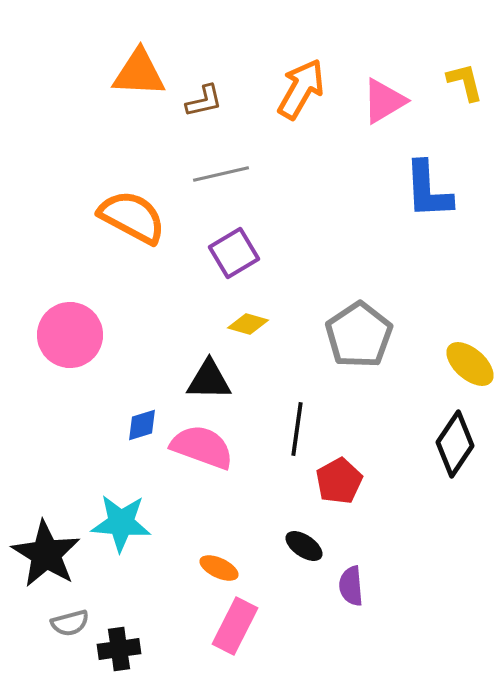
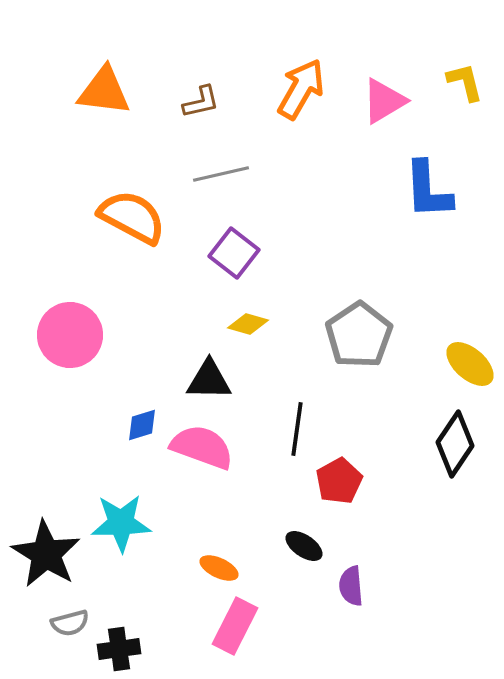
orange triangle: moved 35 px left, 18 px down; rotated 4 degrees clockwise
brown L-shape: moved 3 px left, 1 px down
purple square: rotated 21 degrees counterclockwise
cyan star: rotated 6 degrees counterclockwise
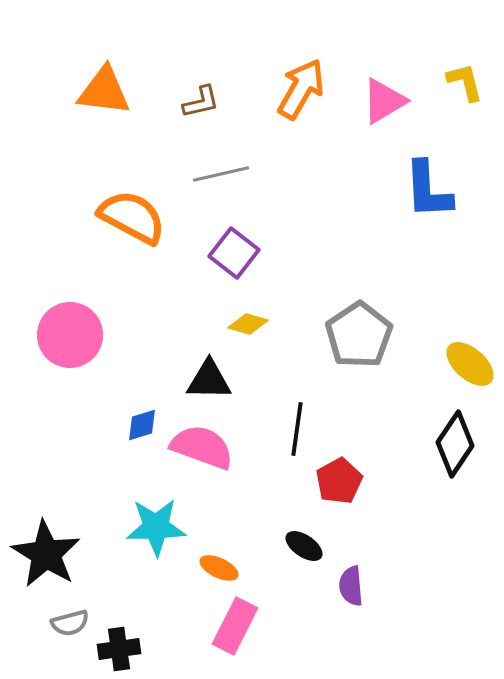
cyan star: moved 35 px right, 4 px down
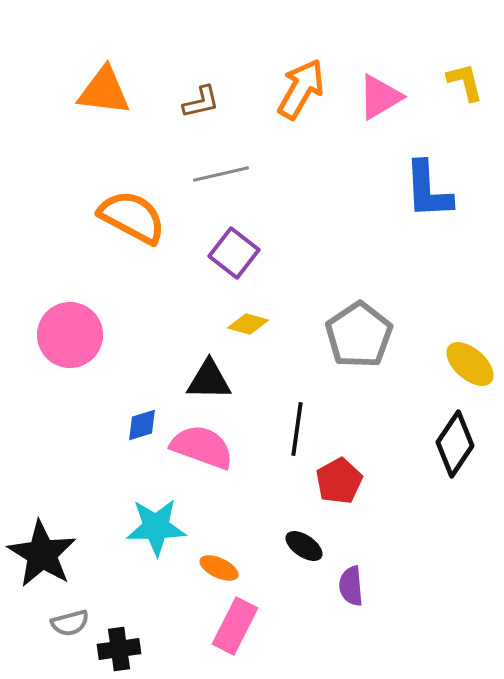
pink triangle: moved 4 px left, 4 px up
black star: moved 4 px left
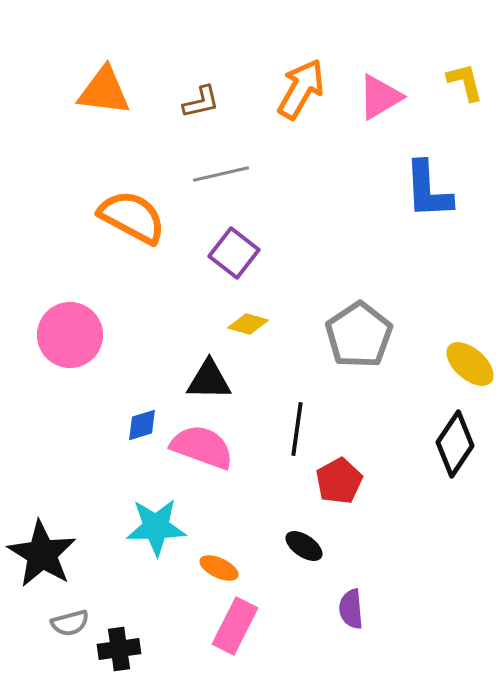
purple semicircle: moved 23 px down
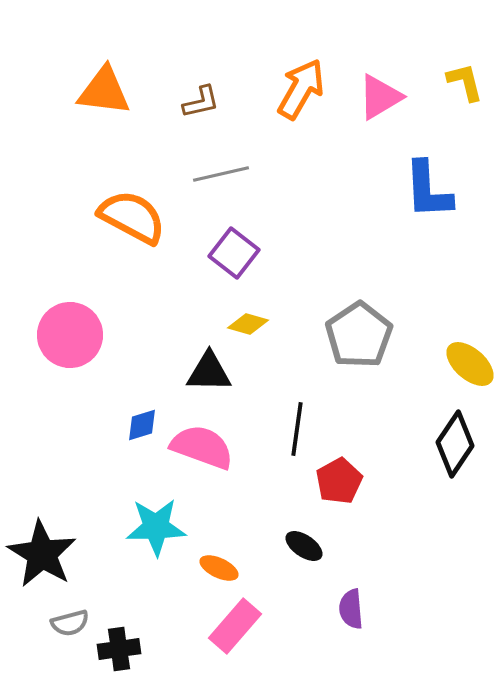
black triangle: moved 8 px up
pink rectangle: rotated 14 degrees clockwise
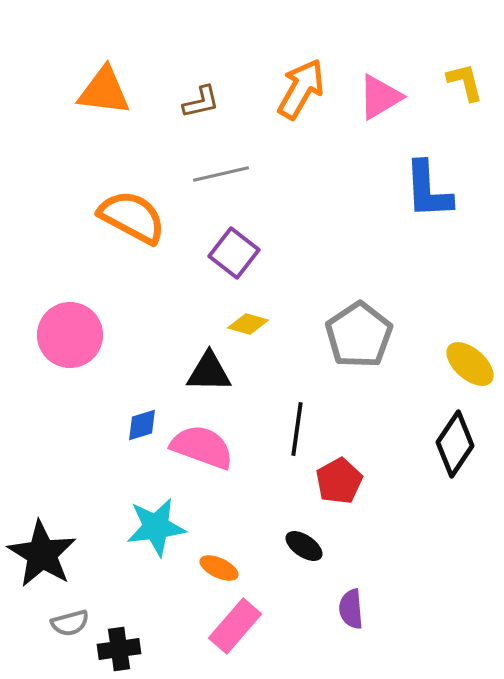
cyan star: rotated 6 degrees counterclockwise
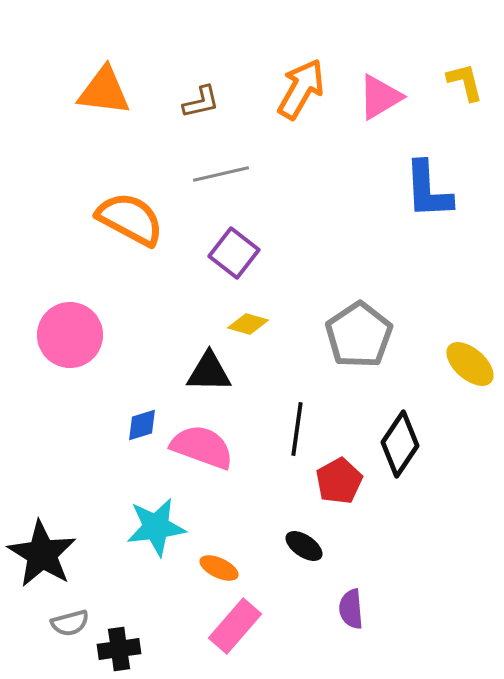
orange semicircle: moved 2 px left, 2 px down
black diamond: moved 55 px left
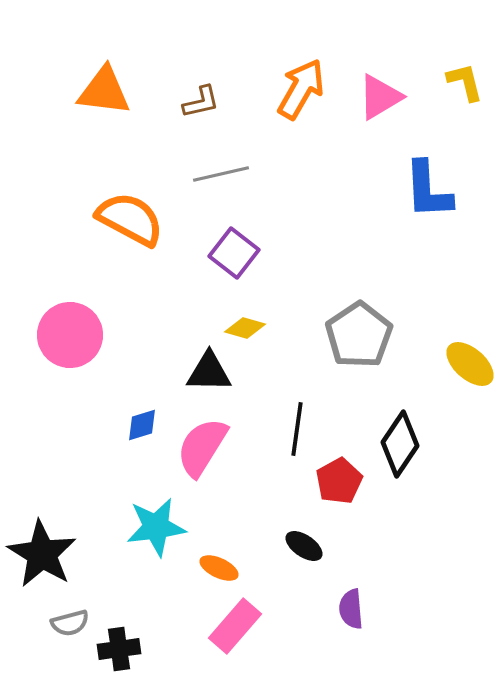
yellow diamond: moved 3 px left, 4 px down
pink semicircle: rotated 78 degrees counterclockwise
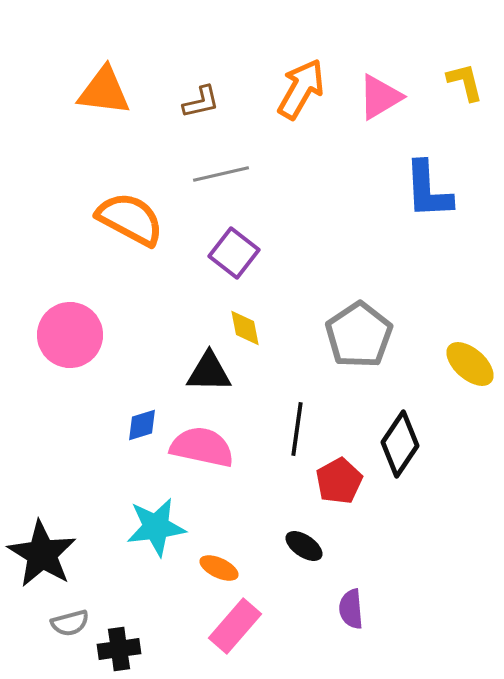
yellow diamond: rotated 63 degrees clockwise
pink semicircle: rotated 70 degrees clockwise
